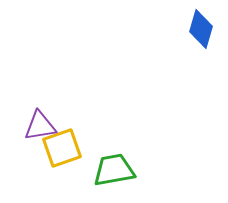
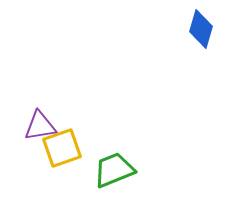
green trapezoid: rotated 12 degrees counterclockwise
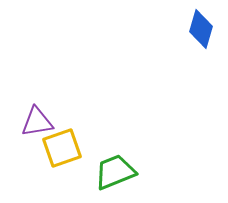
purple triangle: moved 3 px left, 4 px up
green trapezoid: moved 1 px right, 2 px down
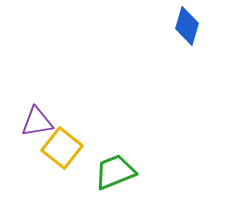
blue diamond: moved 14 px left, 3 px up
yellow square: rotated 33 degrees counterclockwise
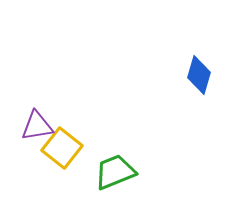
blue diamond: moved 12 px right, 49 px down
purple triangle: moved 4 px down
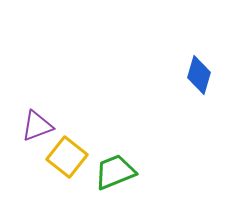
purple triangle: rotated 12 degrees counterclockwise
yellow square: moved 5 px right, 9 px down
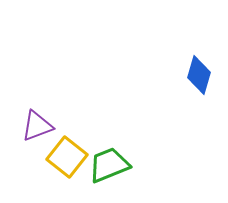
green trapezoid: moved 6 px left, 7 px up
